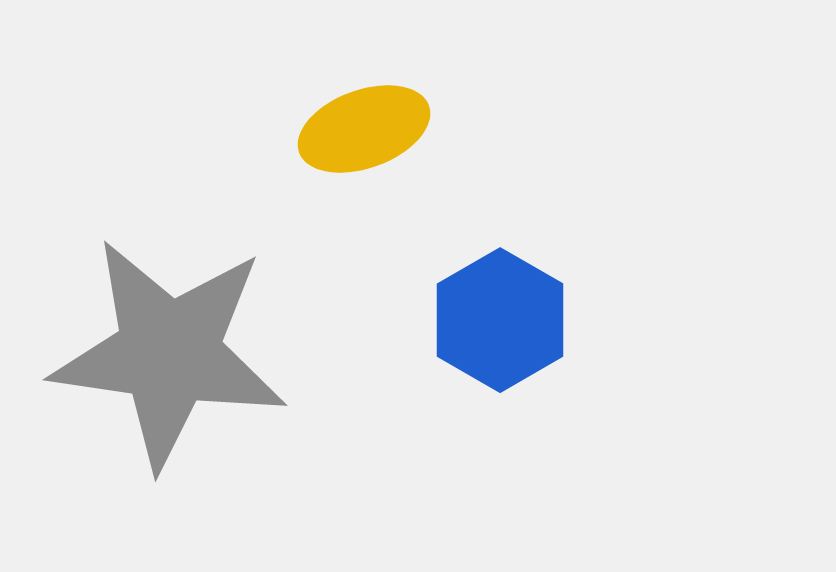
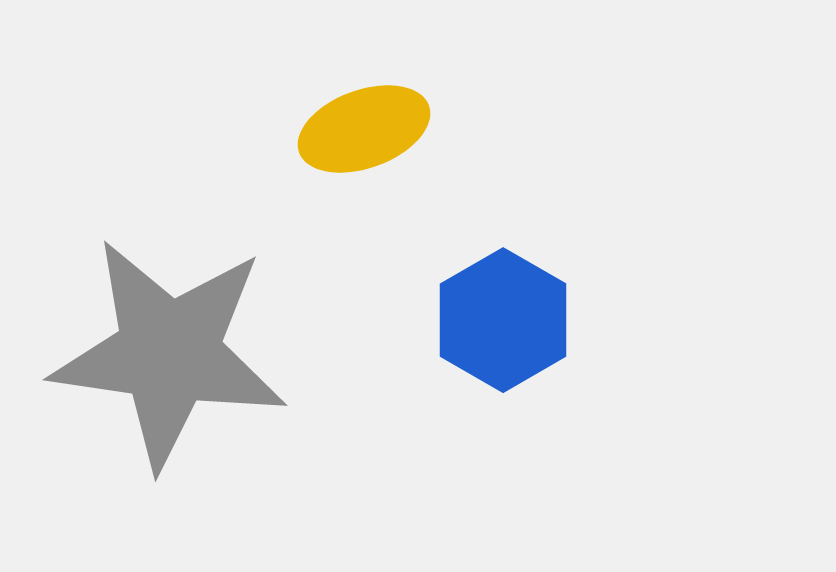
blue hexagon: moved 3 px right
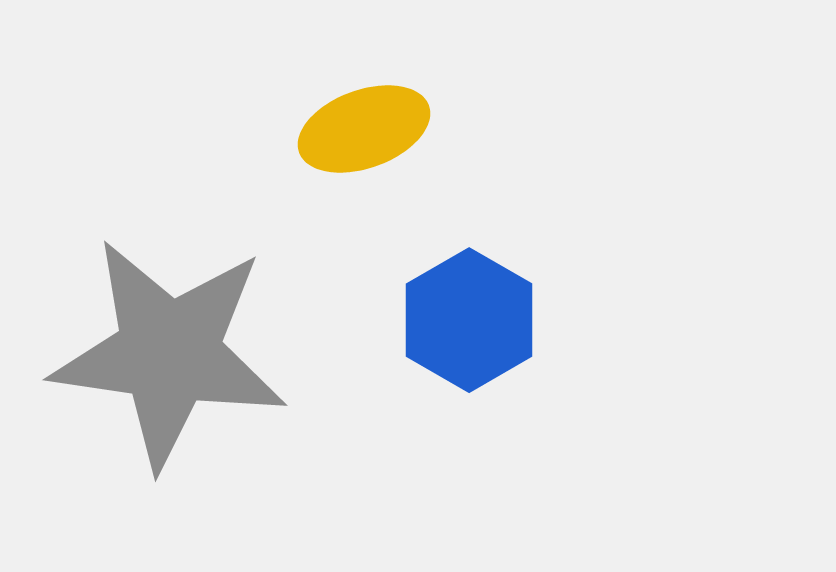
blue hexagon: moved 34 px left
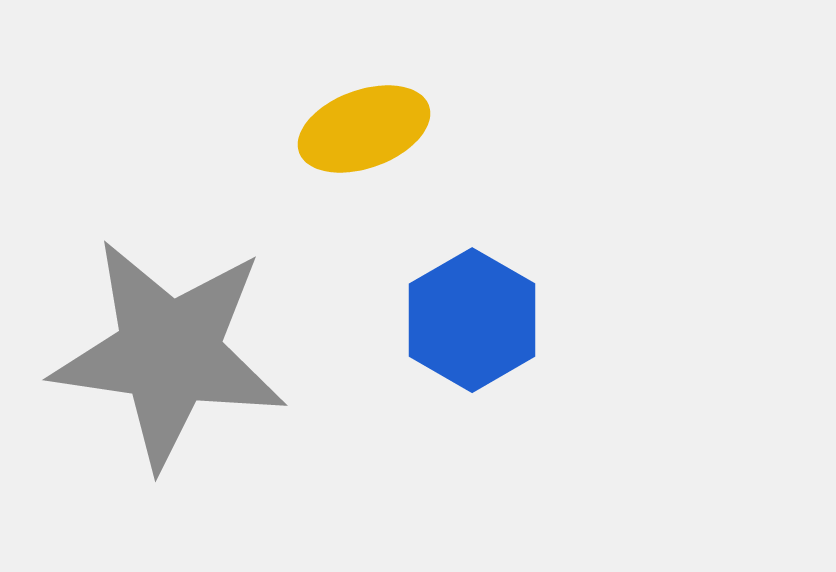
blue hexagon: moved 3 px right
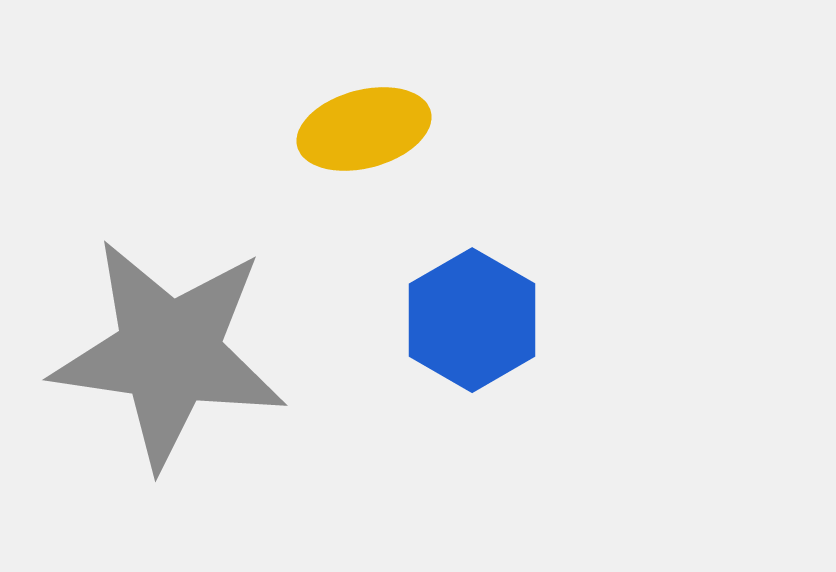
yellow ellipse: rotated 5 degrees clockwise
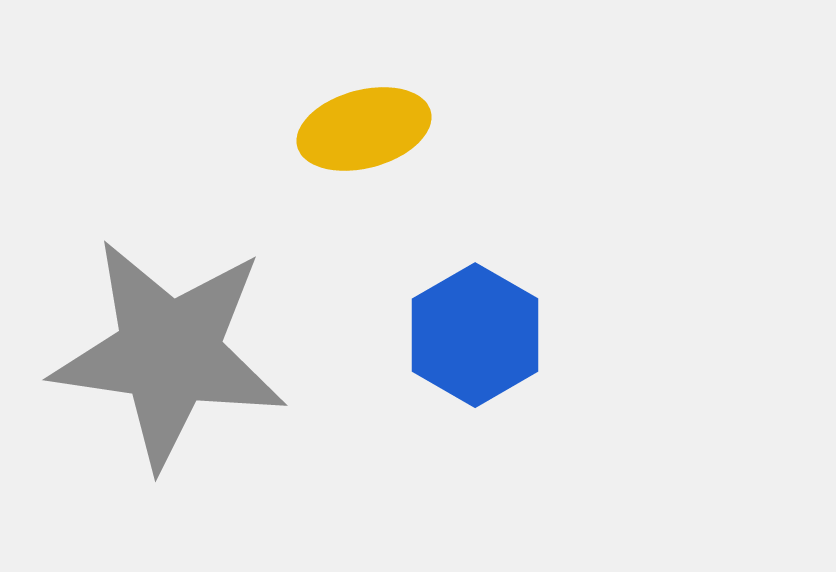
blue hexagon: moved 3 px right, 15 px down
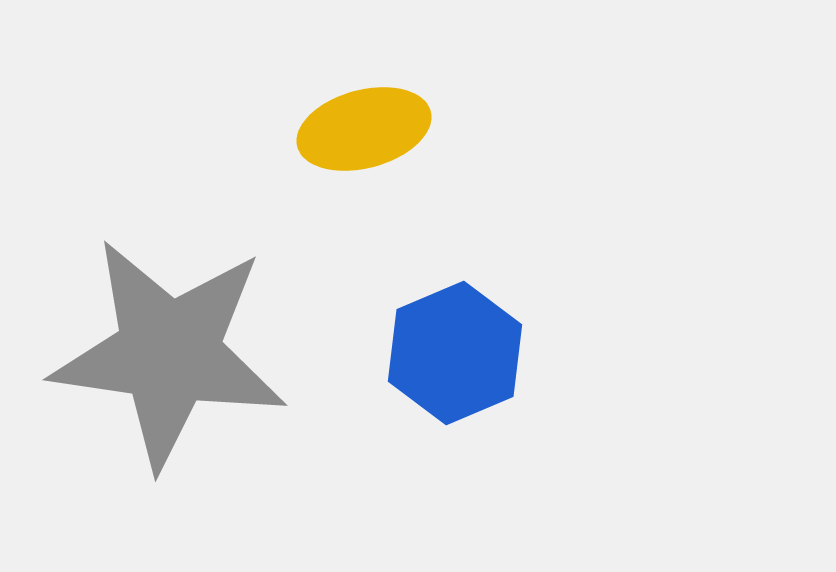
blue hexagon: moved 20 px left, 18 px down; rotated 7 degrees clockwise
